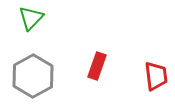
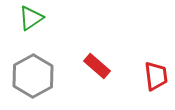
green triangle: rotated 12 degrees clockwise
red rectangle: rotated 68 degrees counterclockwise
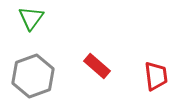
green triangle: rotated 20 degrees counterclockwise
gray hexagon: rotated 9 degrees clockwise
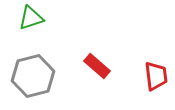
green triangle: rotated 36 degrees clockwise
gray hexagon: rotated 6 degrees clockwise
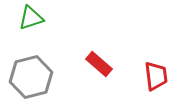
red rectangle: moved 2 px right, 2 px up
gray hexagon: moved 2 px left, 1 px down
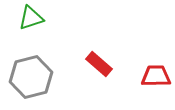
red trapezoid: rotated 84 degrees counterclockwise
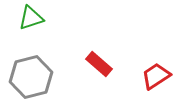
red trapezoid: rotated 32 degrees counterclockwise
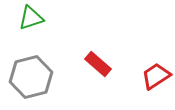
red rectangle: moved 1 px left
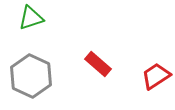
gray hexagon: moved 1 px up; rotated 21 degrees counterclockwise
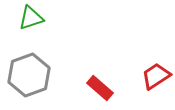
red rectangle: moved 2 px right, 24 px down
gray hexagon: moved 2 px left, 1 px up; rotated 15 degrees clockwise
